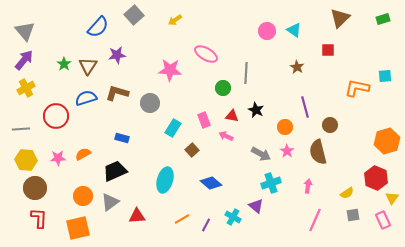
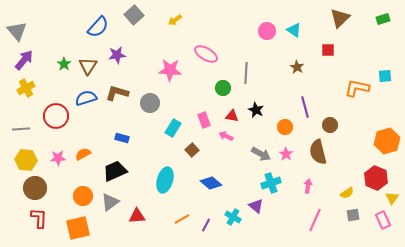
gray triangle at (25, 31): moved 8 px left
pink star at (287, 151): moved 1 px left, 3 px down
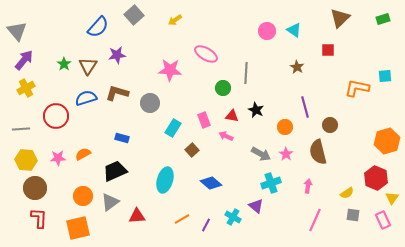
gray square at (353, 215): rotated 16 degrees clockwise
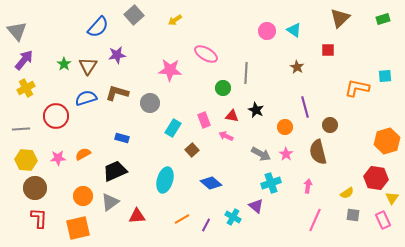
red hexagon at (376, 178): rotated 15 degrees counterclockwise
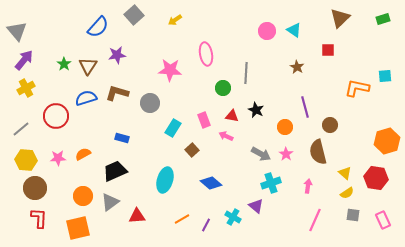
pink ellipse at (206, 54): rotated 50 degrees clockwise
gray line at (21, 129): rotated 36 degrees counterclockwise
yellow triangle at (392, 198): moved 47 px left, 25 px up; rotated 24 degrees counterclockwise
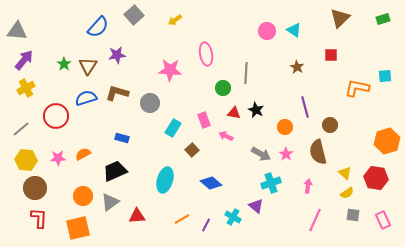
gray triangle at (17, 31): rotated 45 degrees counterclockwise
red square at (328, 50): moved 3 px right, 5 px down
red triangle at (232, 116): moved 2 px right, 3 px up
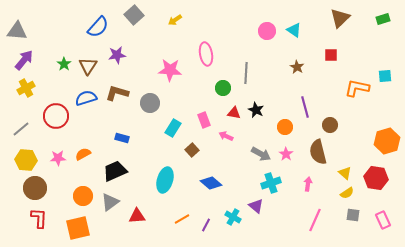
pink arrow at (308, 186): moved 2 px up
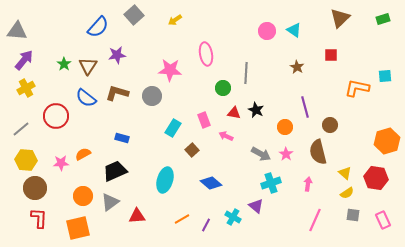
blue semicircle at (86, 98): rotated 125 degrees counterclockwise
gray circle at (150, 103): moved 2 px right, 7 px up
pink star at (58, 158): moved 3 px right, 5 px down
